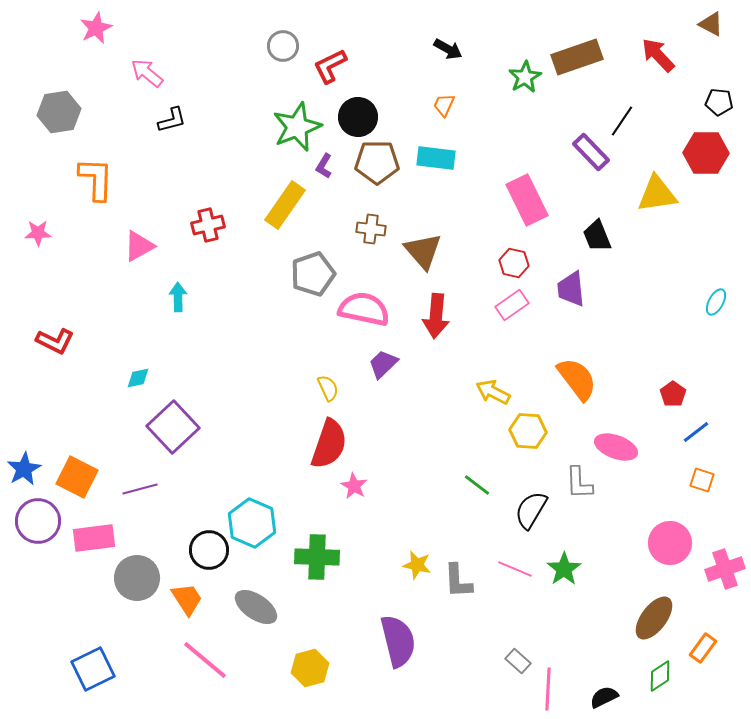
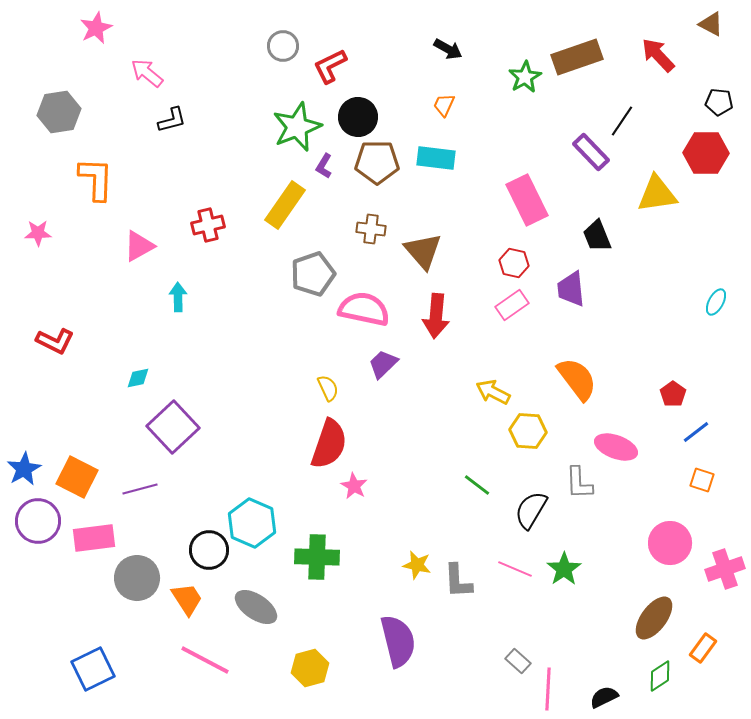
pink line at (205, 660): rotated 12 degrees counterclockwise
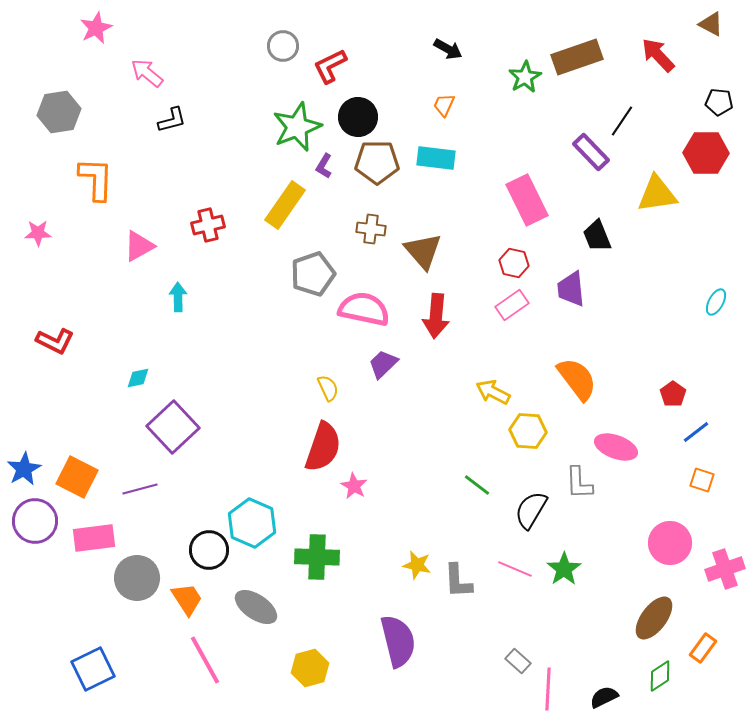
red semicircle at (329, 444): moved 6 px left, 3 px down
purple circle at (38, 521): moved 3 px left
pink line at (205, 660): rotated 33 degrees clockwise
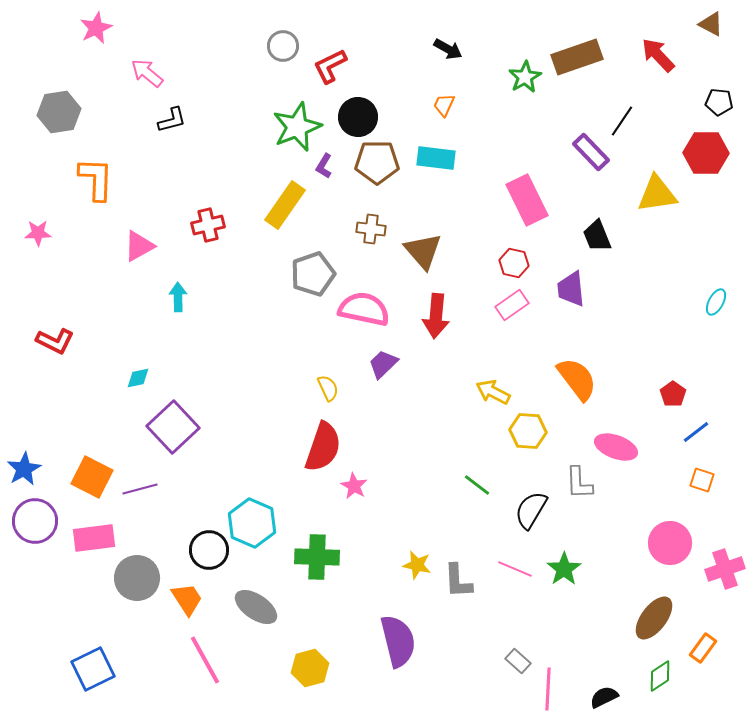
orange square at (77, 477): moved 15 px right
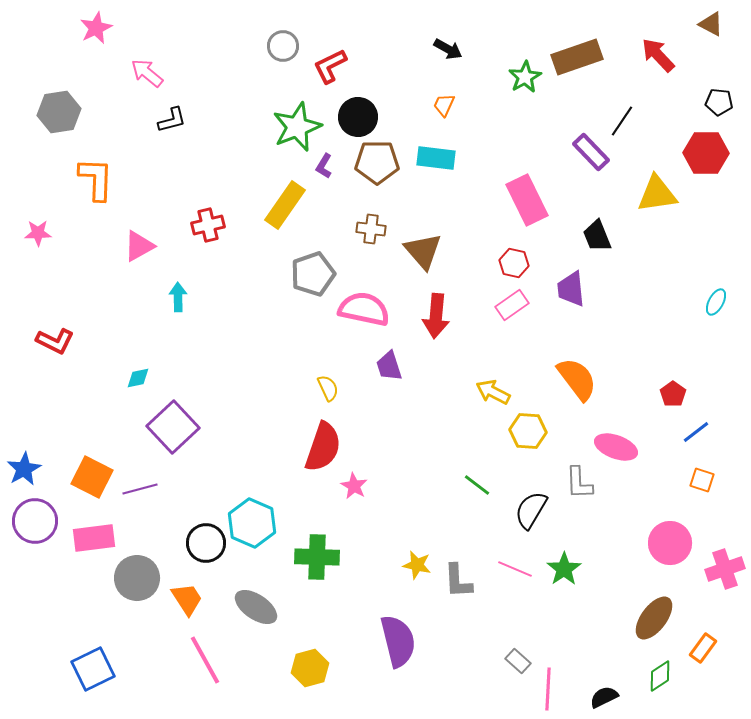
purple trapezoid at (383, 364): moved 6 px right, 2 px down; rotated 64 degrees counterclockwise
black circle at (209, 550): moved 3 px left, 7 px up
